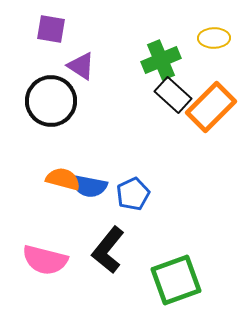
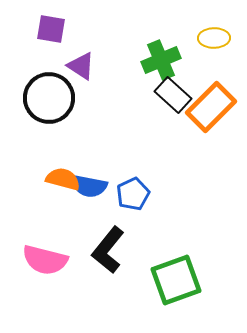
black circle: moved 2 px left, 3 px up
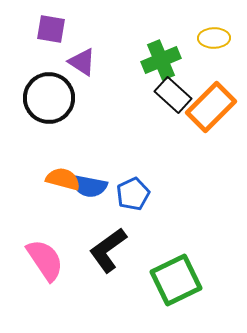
purple triangle: moved 1 px right, 4 px up
black L-shape: rotated 15 degrees clockwise
pink semicircle: rotated 138 degrees counterclockwise
green square: rotated 6 degrees counterclockwise
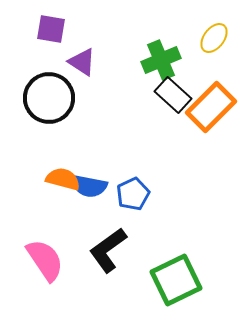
yellow ellipse: rotated 52 degrees counterclockwise
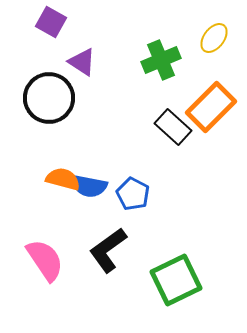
purple square: moved 7 px up; rotated 20 degrees clockwise
black rectangle: moved 32 px down
blue pentagon: rotated 20 degrees counterclockwise
